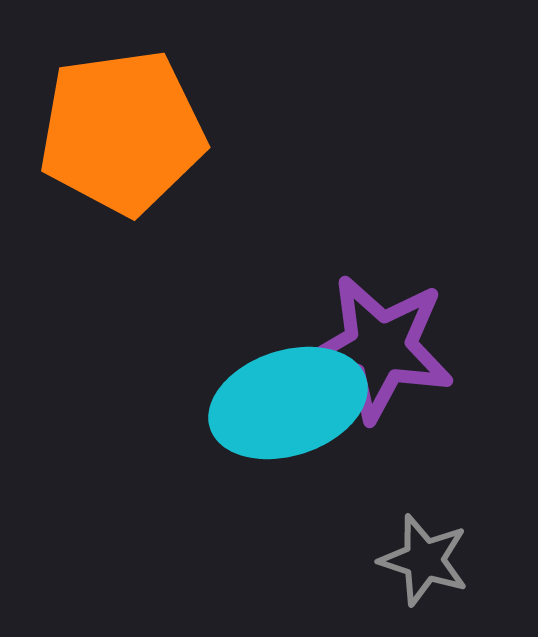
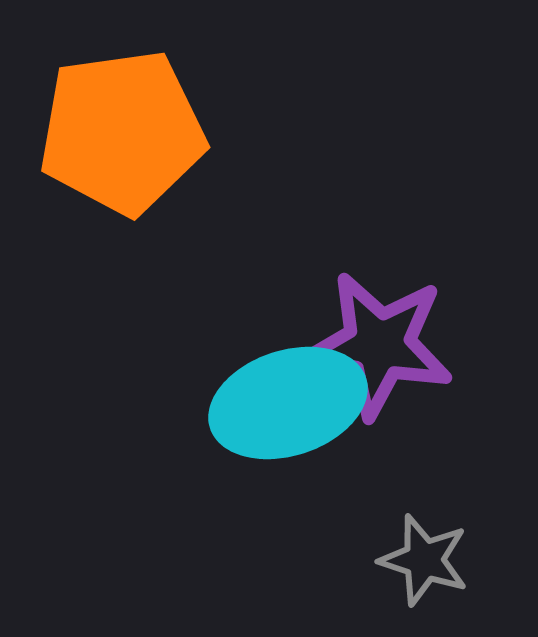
purple star: moved 1 px left, 3 px up
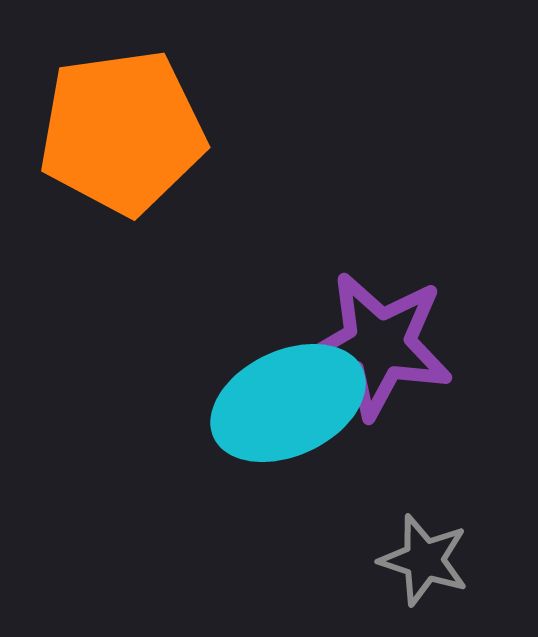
cyan ellipse: rotated 7 degrees counterclockwise
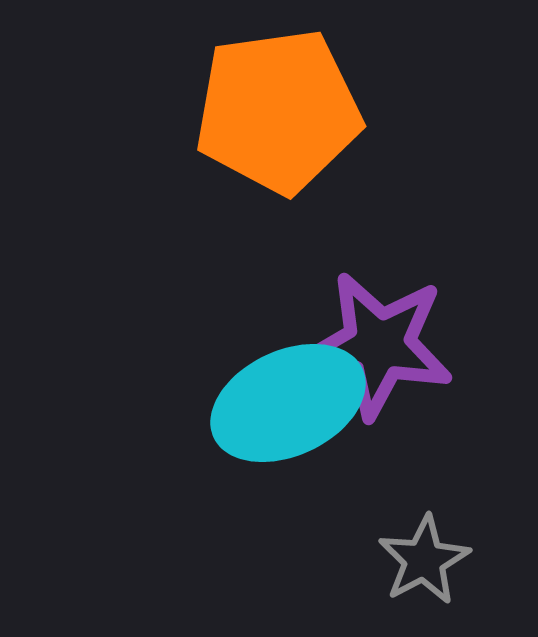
orange pentagon: moved 156 px right, 21 px up
gray star: rotated 26 degrees clockwise
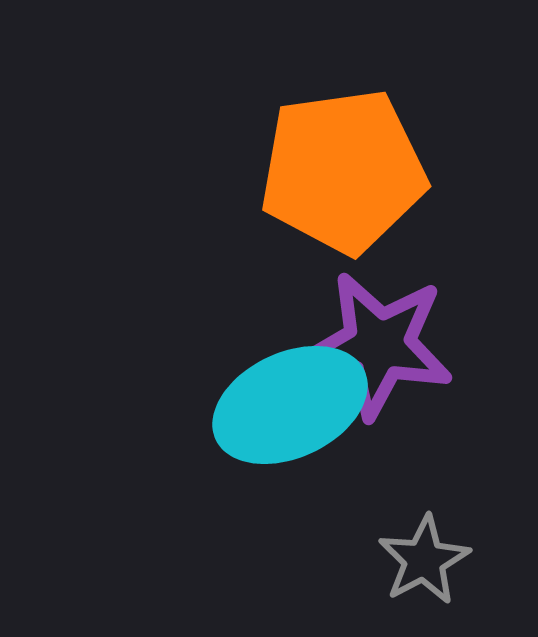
orange pentagon: moved 65 px right, 60 px down
cyan ellipse: moved 2 px right, 2 px down
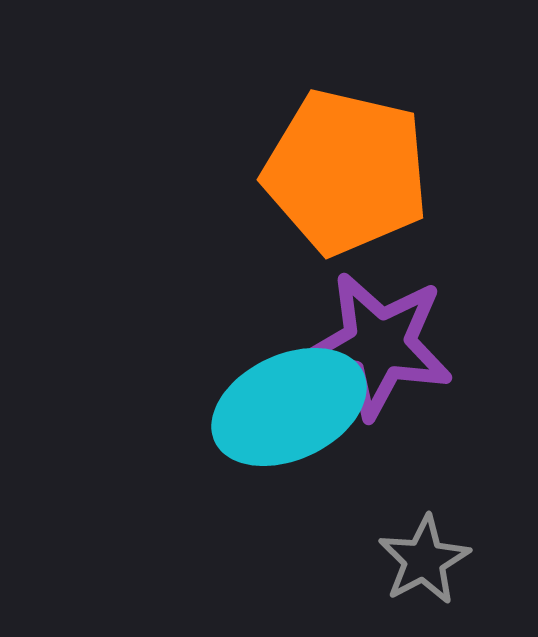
orange pentagon: moved 3 px right, 1 px down; rotated 21 degrees clockwise
cyan ellipse: moved 1 px left, 2 px down
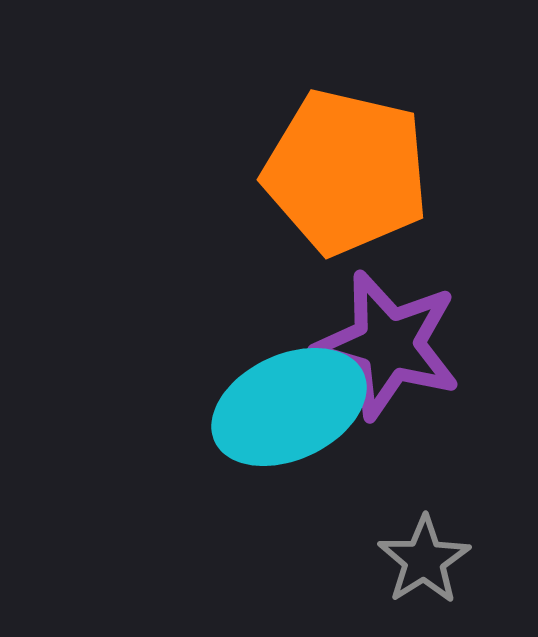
purple star: moved 9 px right; rotated 6 degrees clockwise
gray star: rotated 4 degrees counterclockwise
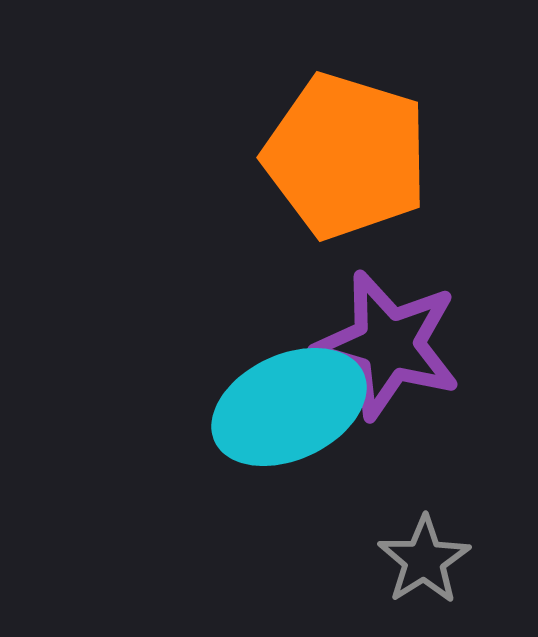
orange pentagon: moved 16 px up; rotated 4 degrees clockwise
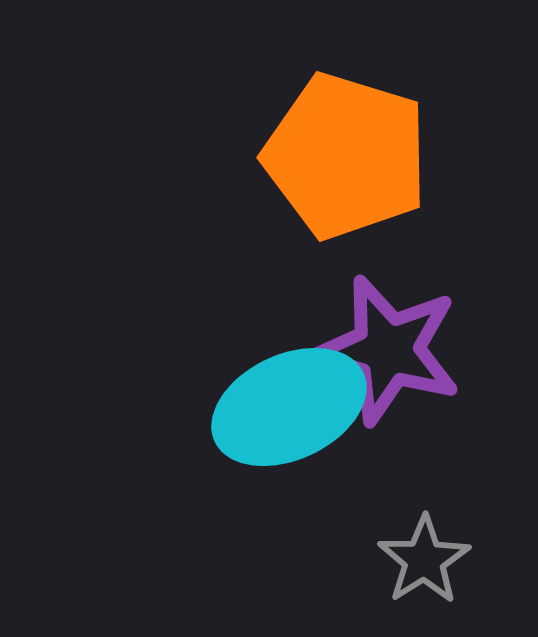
purple star: moved 5 px down
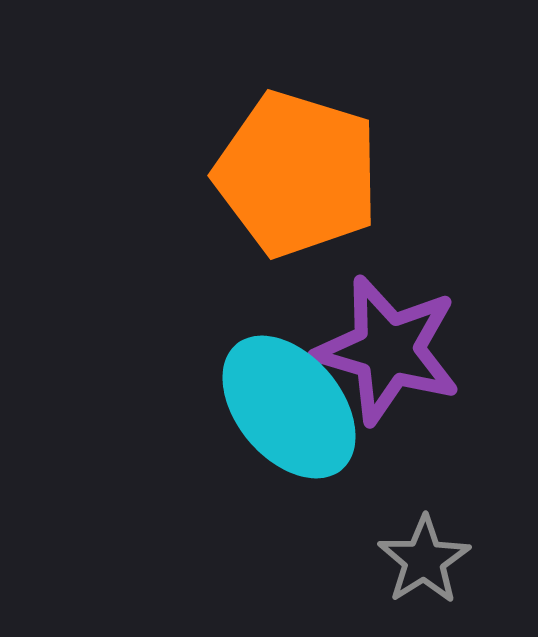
orange pentagon: moved 49 px left, 18 px down
cyan ellipse: rotated 75 degrees clockwise
